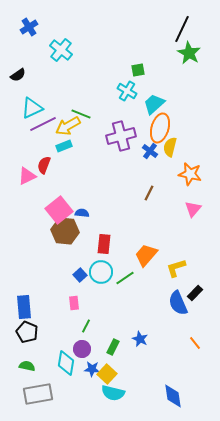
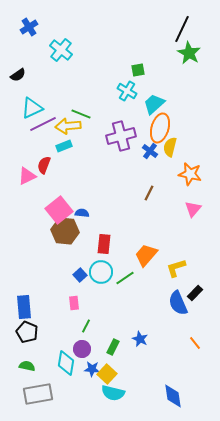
yellow arrow at (68, 126): rotated 25 degrees clockwise
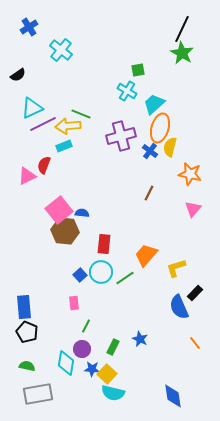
green star at (189, 53): moved 7 px left
blue semicircle at (178, 303): moved 1 px right, 4 px down
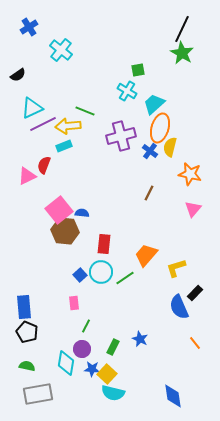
green line at (81, 114): moved 4 px right, 3 px up
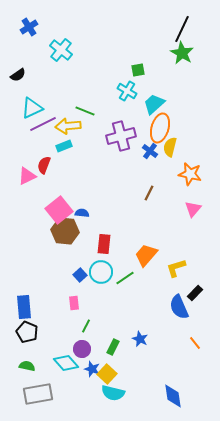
cyan diamond at (66, 363): rotated 50 degrees counterclockwise
blue star at (92, 369): rotated 14 degrees clockwise
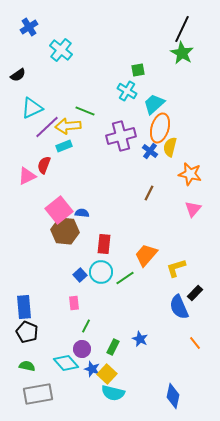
purple line at (43, 124): moved 4 px right, 3 px down; rotated 16 degrees counterclockwise
blue diamond at (173, 396): rotated 20 degrees clockwise
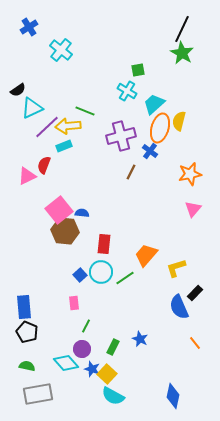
black semicircle at (18, 75): moved 15 px down
yellow semicircle at (170, 147): moved 9 px right, 26 px up
orange star at (190, 174): rotated 25 degrees counterclockwise
brown line at (149, 193): moved 18 px left, 21 px up
cyan semicircle at (113, 393): moved 3 px down; rotated 15 degrees clockwise
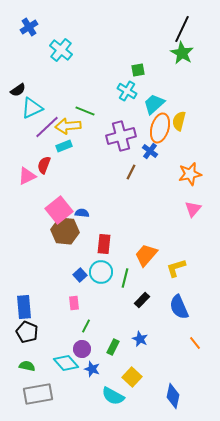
green line at (125, 278): rotated 42 degrees counterclockwise
black rectangle at (195, 293): moved 53 px left, 7 px down
yellow square at (107, 374): moved 25 px right, 3 px down
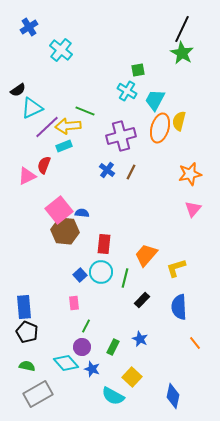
cyan trapezoid at (154, 104): moved 1 px right, 4 px up; rotated 20 degrees counterclockwise
blue cross at (150, 151): moved 43 px left, 19 px down
blue semicircle at (179, 307): rotated 20 degrees clockwise
purple circle at (82, 349): moved 2 px up
gray rectangle at (38, 394): rotated 20 degrees counterclockwise
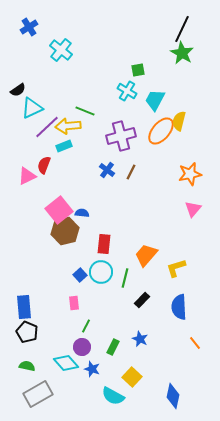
orange ellipse at (160, 128): moved 1 px right, 3 px down; rotated 24 degrees clockwise
brown hexagon at (65, 231): rotated 20 degrees counterclockwise
